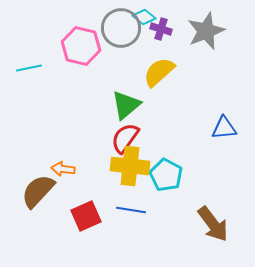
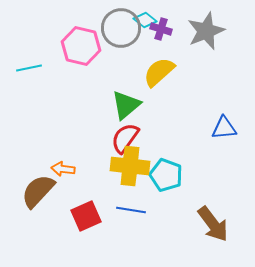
cyan diamond: moved 1 px right, 3 px down
cyan pentagon: rotated 8 degrees counterclockwise
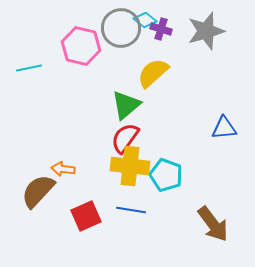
gray star: rotated 6 degrees clockwise
yellow semicircle: moved 6 px left, 1 px down
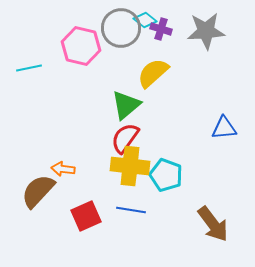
gray star: rotated 12 degrees clockwise
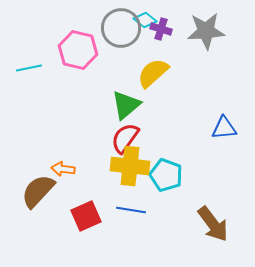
pink hexagon: moved 3 px left, 4 px down
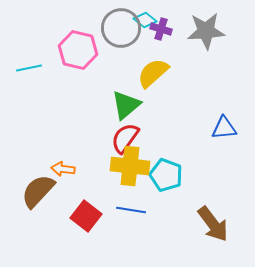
red square: rotated 28 degrees counterclockwise
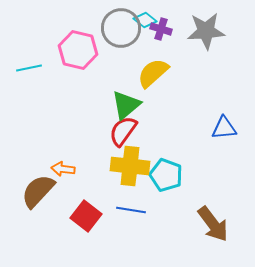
red semicircle: moved 2 px left, 7 px up
